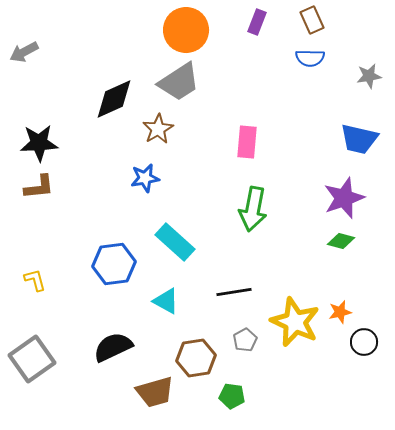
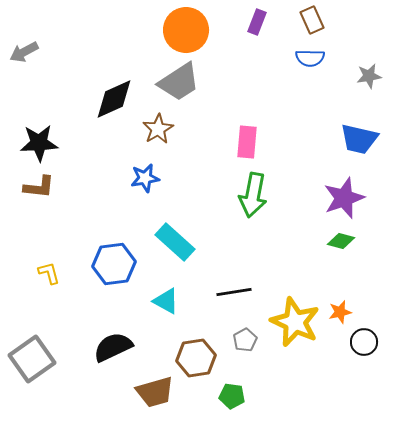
brown L-shape: rotated 12 degrees clockwise
green arrow: moved 14 px up
yellow L-shape: moved 14 px right, 7 px up
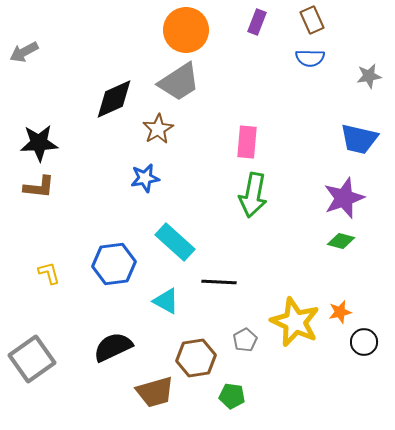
black line: moved 15 px left, 10 px up; rotated 12 degrees clockwise
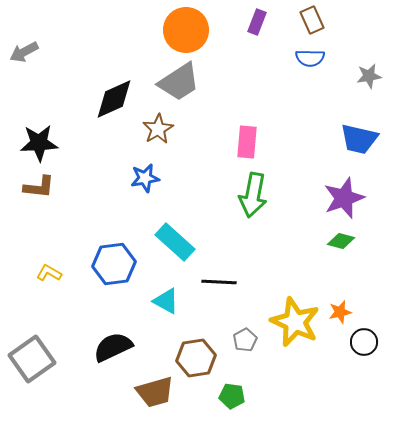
yellow L-shape: rotated 45 degrees counterclockwise
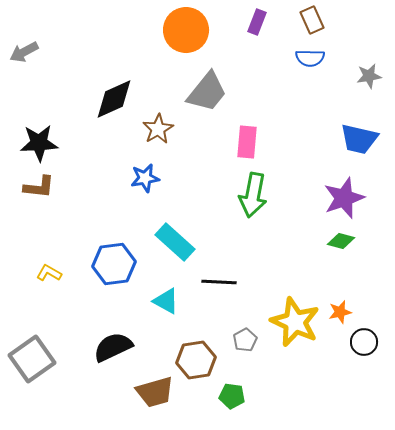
gray trapezoid: moved 28 px right, 10 px down; rotated 18 degrees counterclockwise
brown hexagon: moved 2 px down
